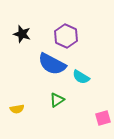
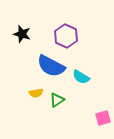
blue semicircle: moved 1 px left, 2 px down
yellow semicircle: moved 19 px right, 16 px up
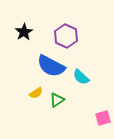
black star: moved 2 px right, 2 px up; rotated 24 degrees clockwise
cyan semicircle: rotated 12 degrees clockwise
yellow semicircle: rotated 24 degrees counterclockwise
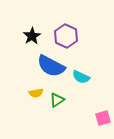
black star: moved 8 px right, 4 px down
cyan semicircle: rotated 18 degrees counterclockwise
yellow semicircle: rotated 24 degrees clockwise
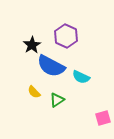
black star: moved 9 px down
yellow semicircle: moved 2 px left, 1 px up; rotated 56 degrees clockwise
